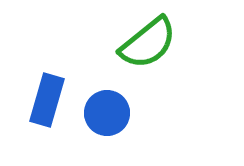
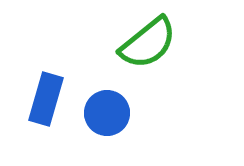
blue rectangle: moved 1 px left, 1 px up
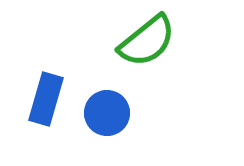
green semicircle: moved 1 px left, 2 px up
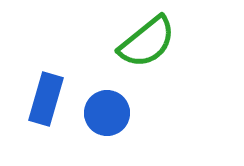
green semicircle: moved 1 px down
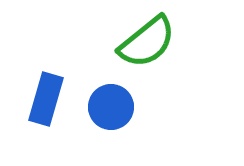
blue circle: moved 4 px right, 6 px up
